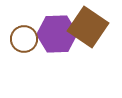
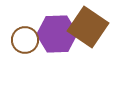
brown circle: moved 1 px right, 1 px down
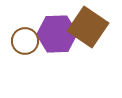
brown circle: moved 1 px down
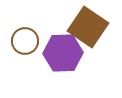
purple hexagon: moved 6 px right, 19 px down
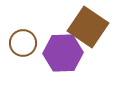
brown circle: moved 2 px left, 2 px down
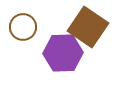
brown circle: moved 16 px up
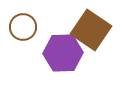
brown square: moved 3 px right, 3 px down
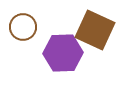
brown square: moved 4 px right; rotated 9 degrees counterclockwise
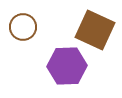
purple hexagon: moved 4 px right, 13 px down
